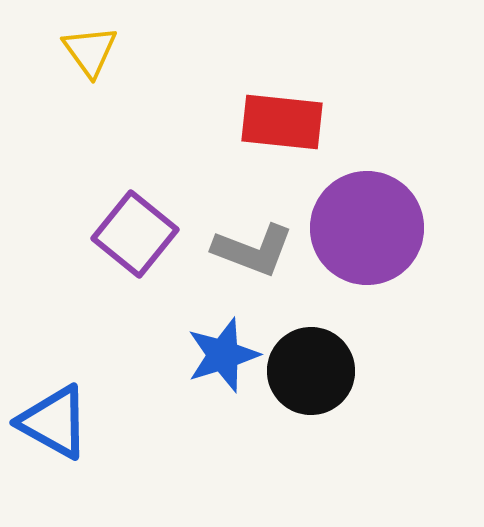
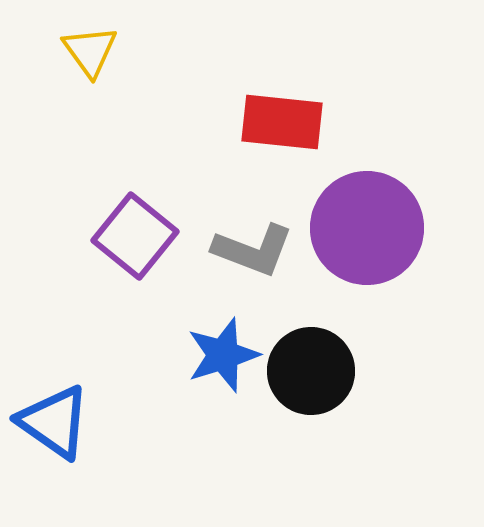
purple square: moved 2 px down
blue triangle: rotated 6 degrees clockwise
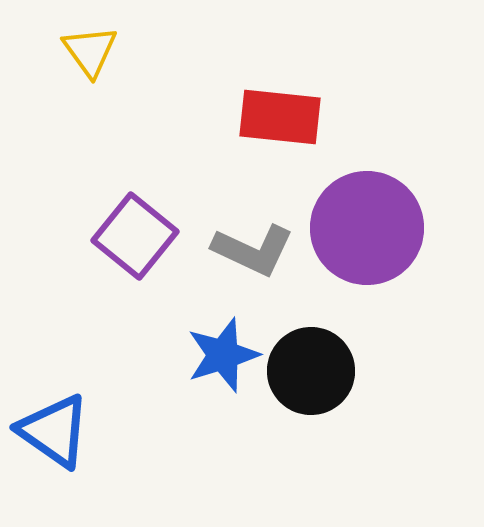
red rectangle: moved 2 px left, 5 px up
gray L-shape: rotated 4 degrees clockwise
blue triangle: moved 9 px down
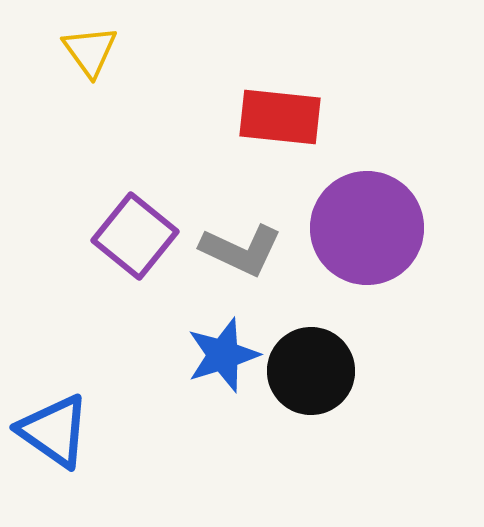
gray L-shape: moved 12 px left
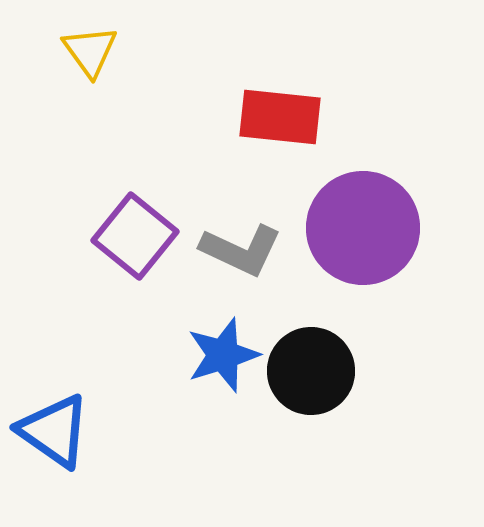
purple circle: moved 4 px left
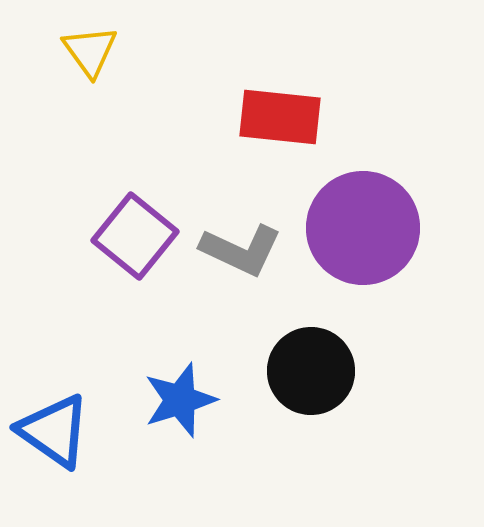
blue star: moved 43 px left, 45 px down
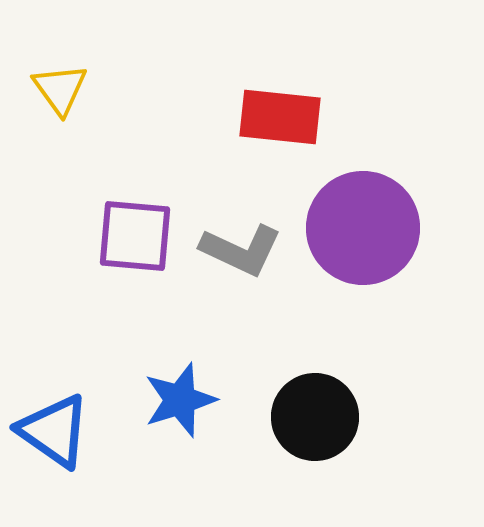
yellow triangle: moved 30 px left, 38 px down
purple square: rotated 34 degrees counterclockwise
black circle: moved 4 px right, 46 px down
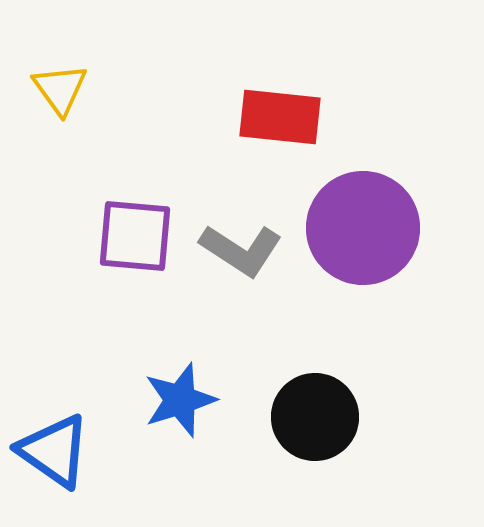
gray L-shape: rotated 8 degrees clockwise
blue triangle: moved 20 px down
